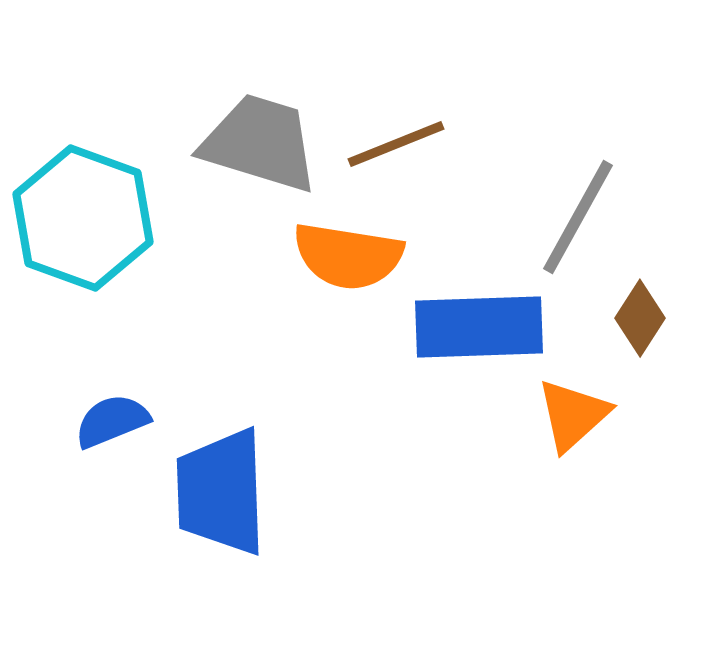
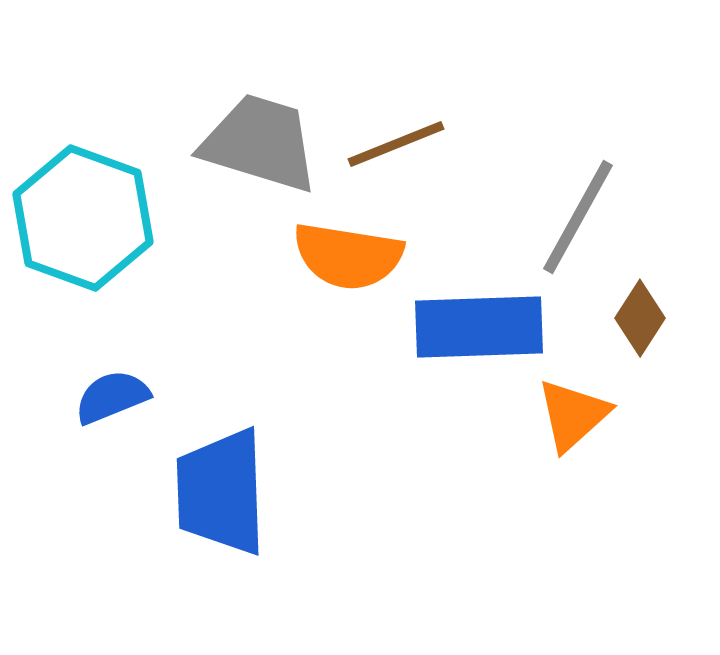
blue semicircle: moved 24 px up
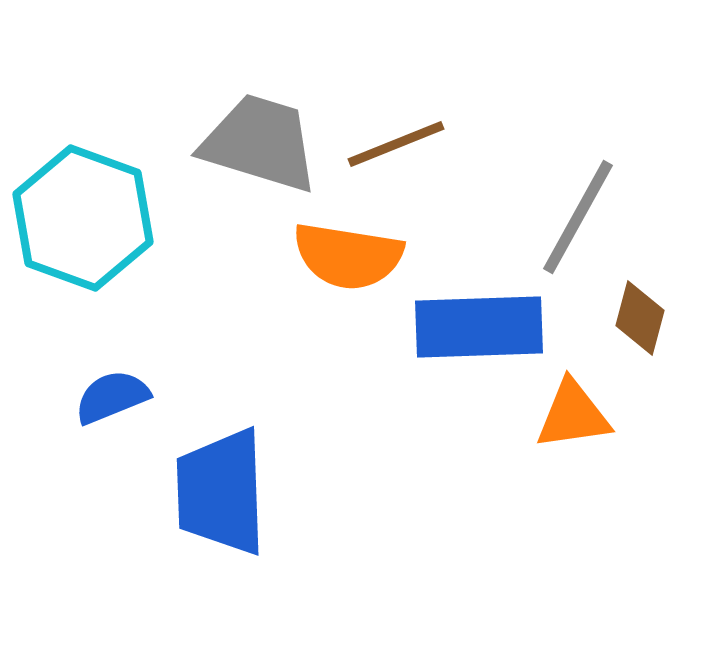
brown diamond: rotated 18 degrees counterclockwise
orange triangle: rotated 34 degrees clockwise
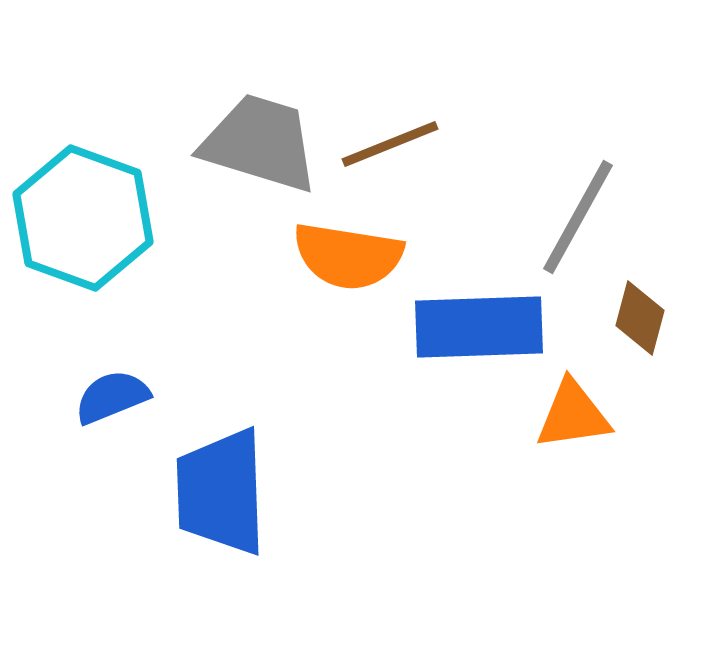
brown line: moved 6 px left
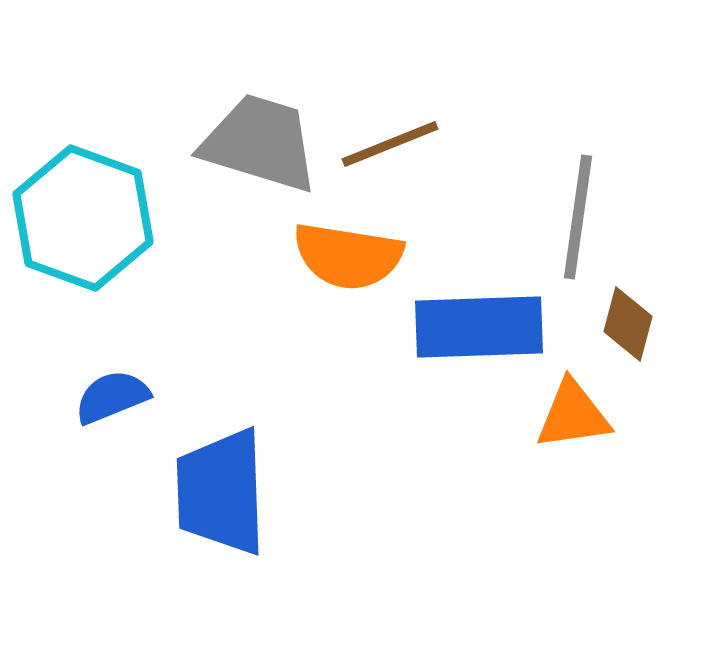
gray line: rotated 21 degrees counterclockwise
brown diamond: moved 12 px left, 6 px down
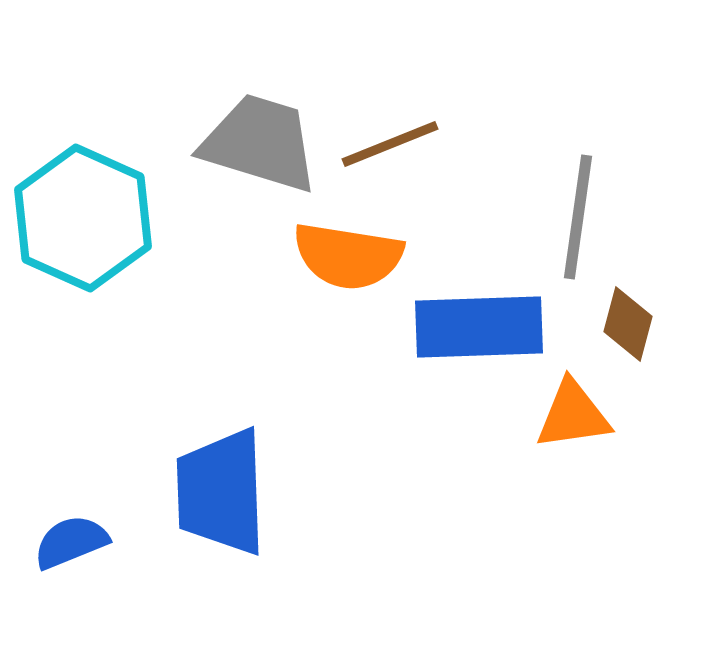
cyan hexagon: rotated 4 degrees clockwise
blue semicircle: moved 41 px left, 145 px down
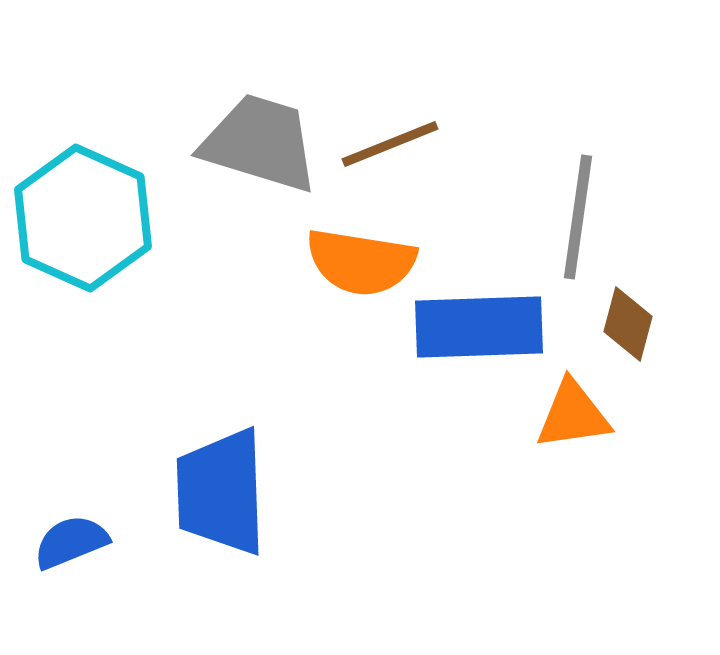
orange semicircle: moved 13 px right, 6 px down
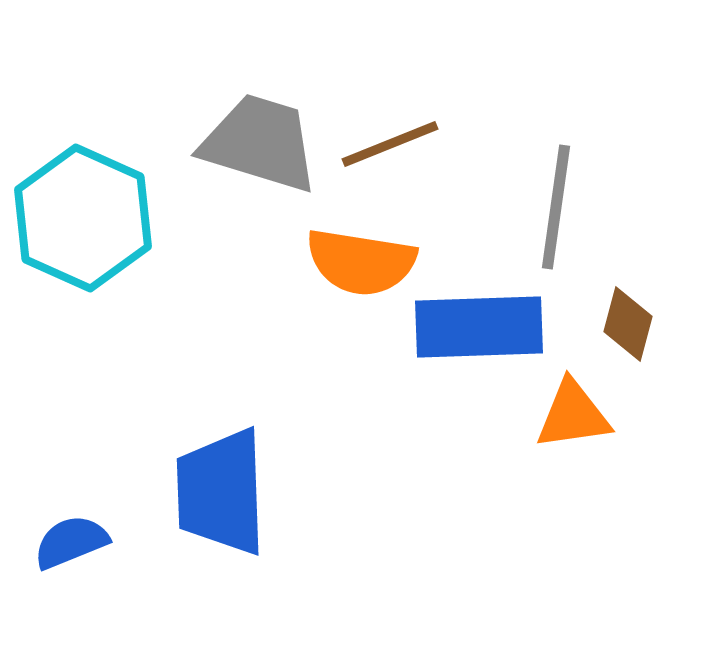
gray line: moved 22 px left, 10 px up
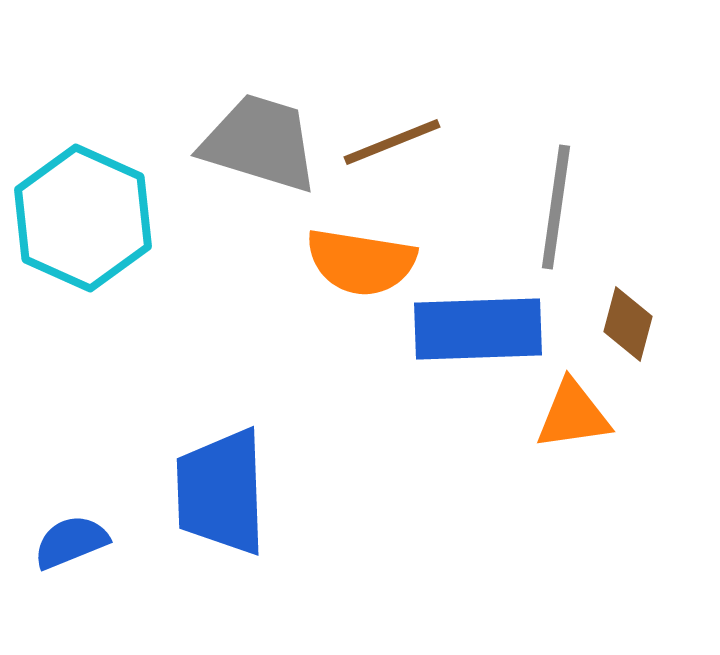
brown line: moved 2 px right, 2 px up
blue rectangle: moved 1 px left, 2 px down
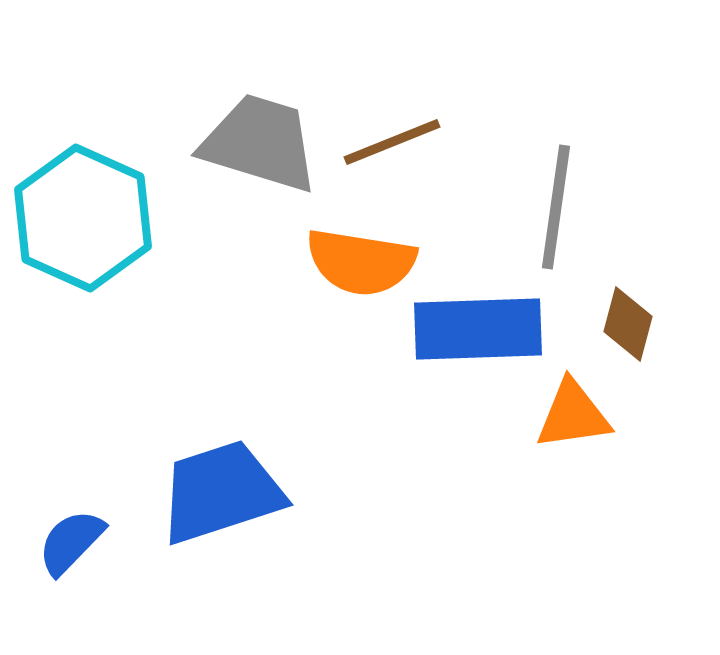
blue trapezoid: rotated 74 degrees clockwise
blue semicircle: rotated 24 degrees counterclockwise
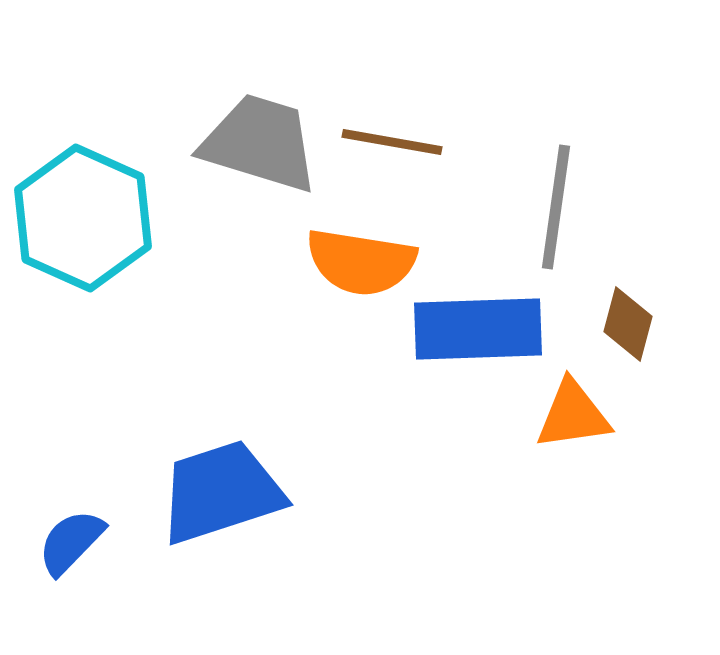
brown line: rotated 32 degrees clockwise
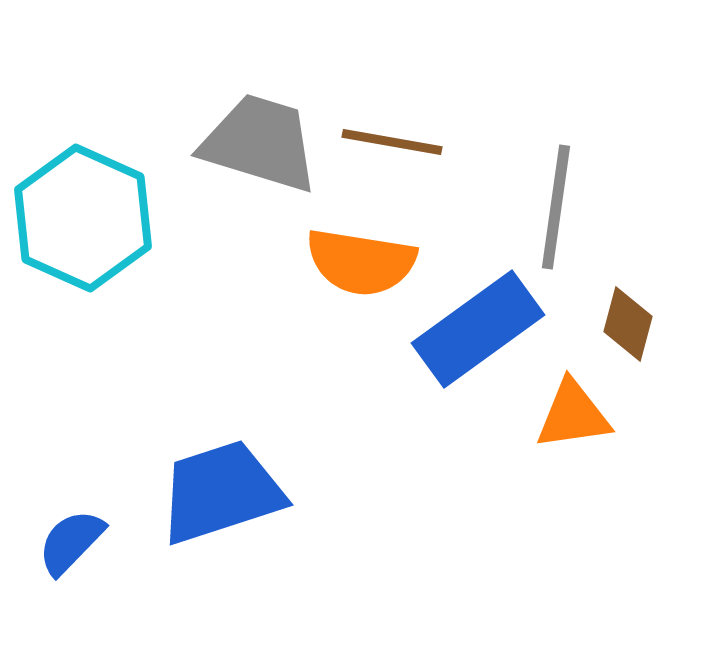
blue rectangle: rotated 34 degrees counterclockwise
